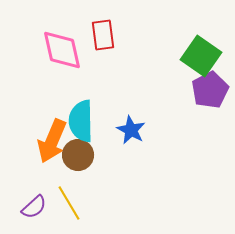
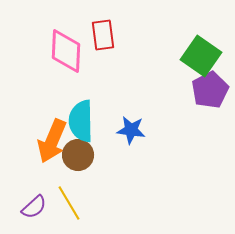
pink diamond: moved 4 px right, 1 px down; rotated 15 degrees clockwise
blue star: rotated 20 degrees counterclockwise
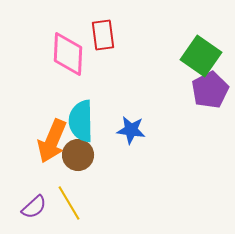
pink diamond: moved 2 px right, 3 px down
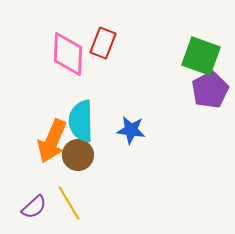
red rectangle: moved 8 px down; rotated 28 degrees clockwise
green square: rotated 15 degrees counterclockwise
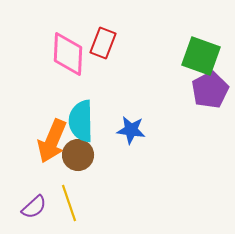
yellow line: rotated 12 degrees clockwise
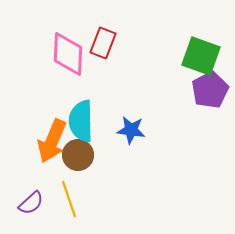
yellow line: moved 4 px up
purple semicircle: moved 3 px left, 4 px up
